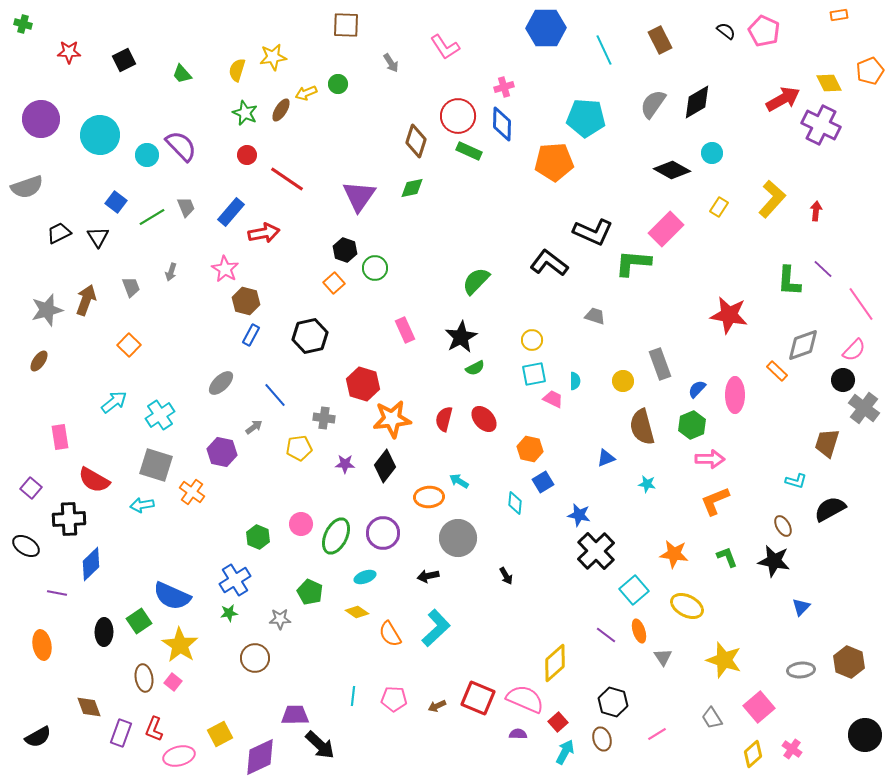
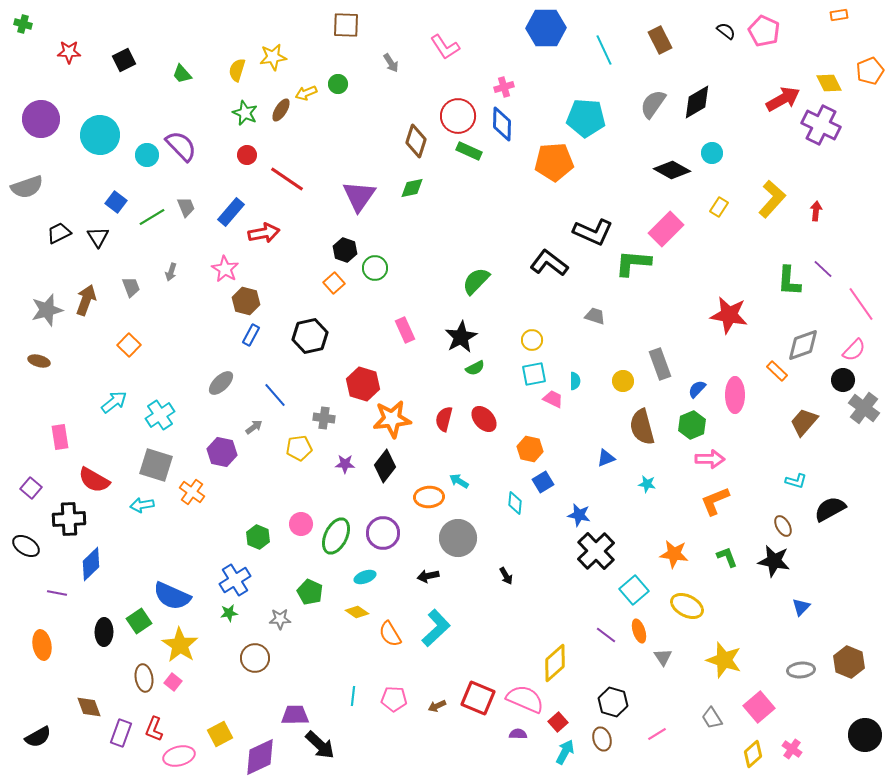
brown ellipse at (39, 361): rotated 70 degrees clockwise
brown trapezoid at (827, 443): moved 23 px left, 21 px up; rotated 24 degrees clockwise
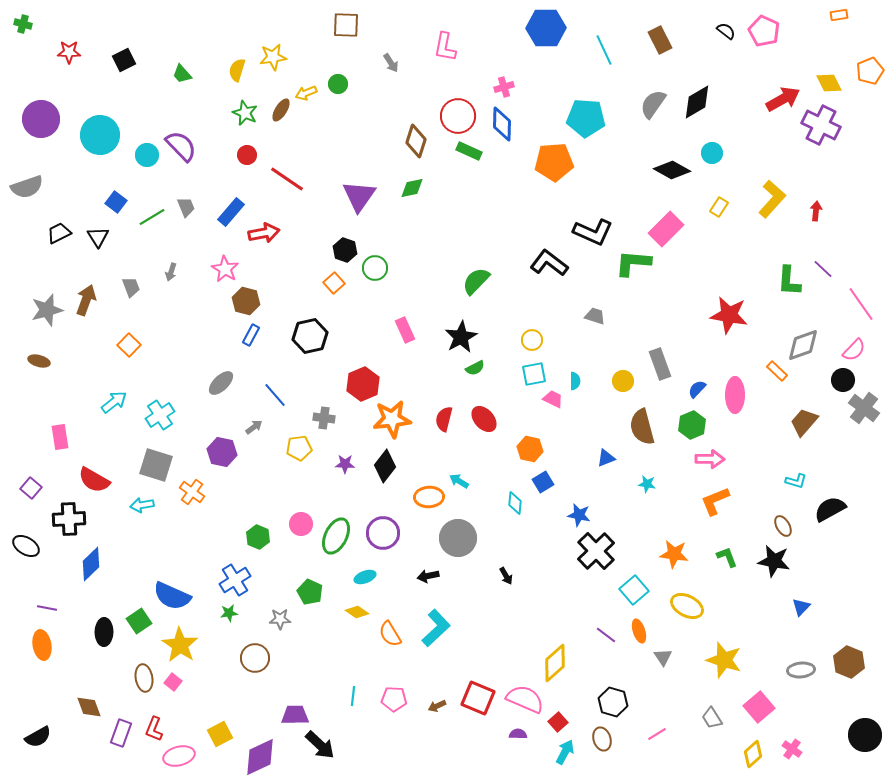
pink L-shape at (445, 47): rotated 44 degrees clockwise
red hexagon at (363, 384): rotated 20 degrees clockwise
purple line at (57, 593): moved 10 px left, 15 px down
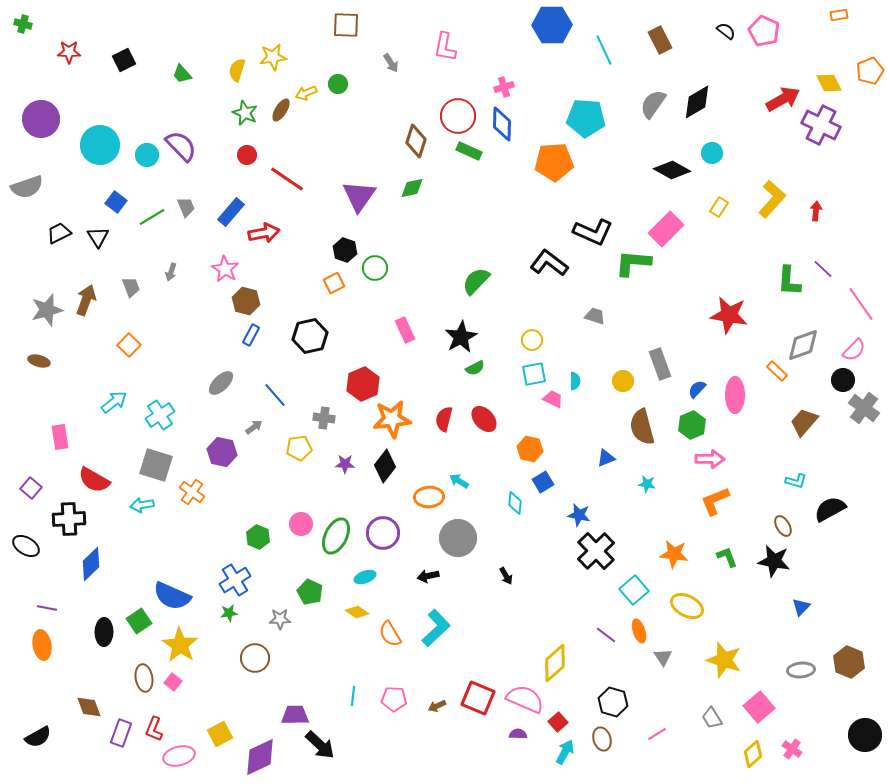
blue hexagon at (546, 28): moved 6 px right, 3 px up
cyan circle at (100, 135): moved 10 px down
orange square at (334, 283): rotated 15 degrees clockwise
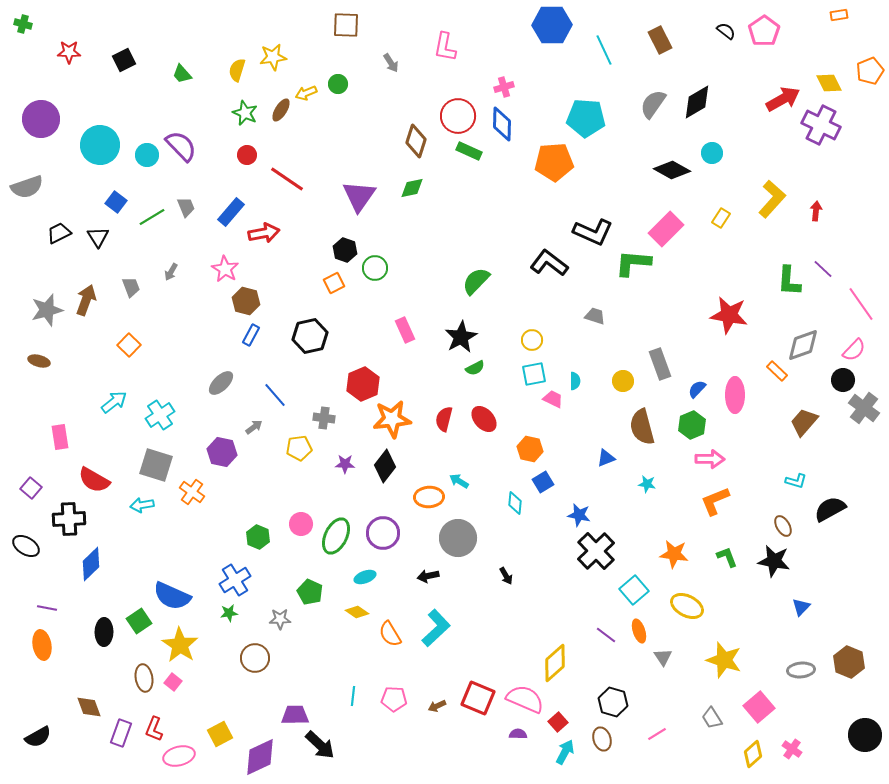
pink pentagon at (764, 31): rotated 12 degrees clockwise
yellow rectangle at (719, 207): moved 2 px right, 11 px down
gray arrow at (171, 272): rotated 12 degrees clockwise
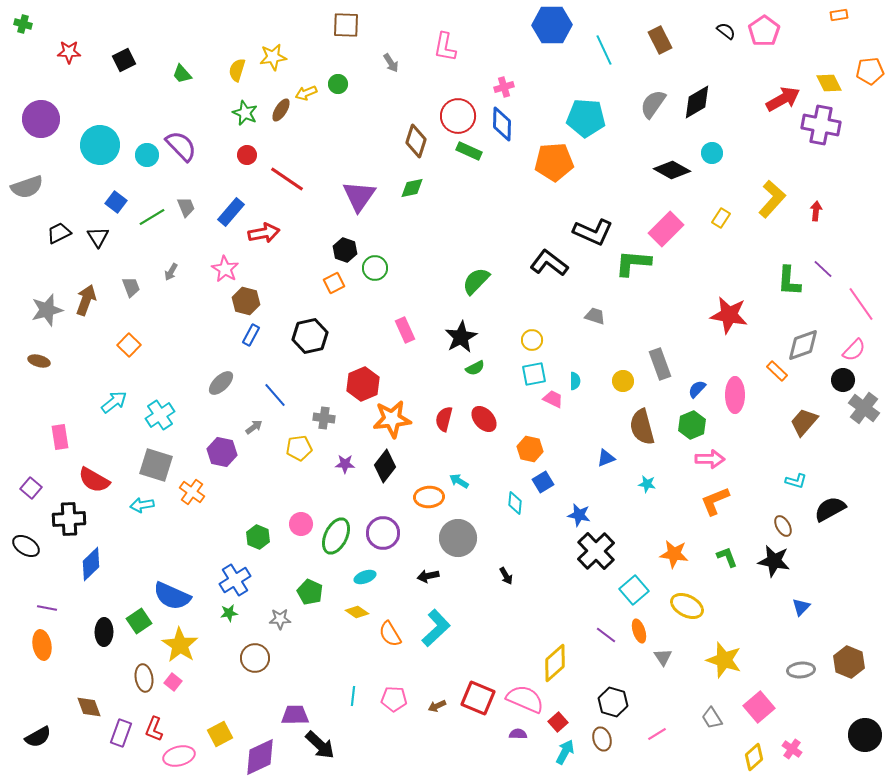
orange pentagon at (870, 71): rotated 16 degrees clockwise
purple cross at (821, 125): rotated 15 degrees counterclockwise
yellow diamond at (753, 754): moved 1 px right, 3 px down
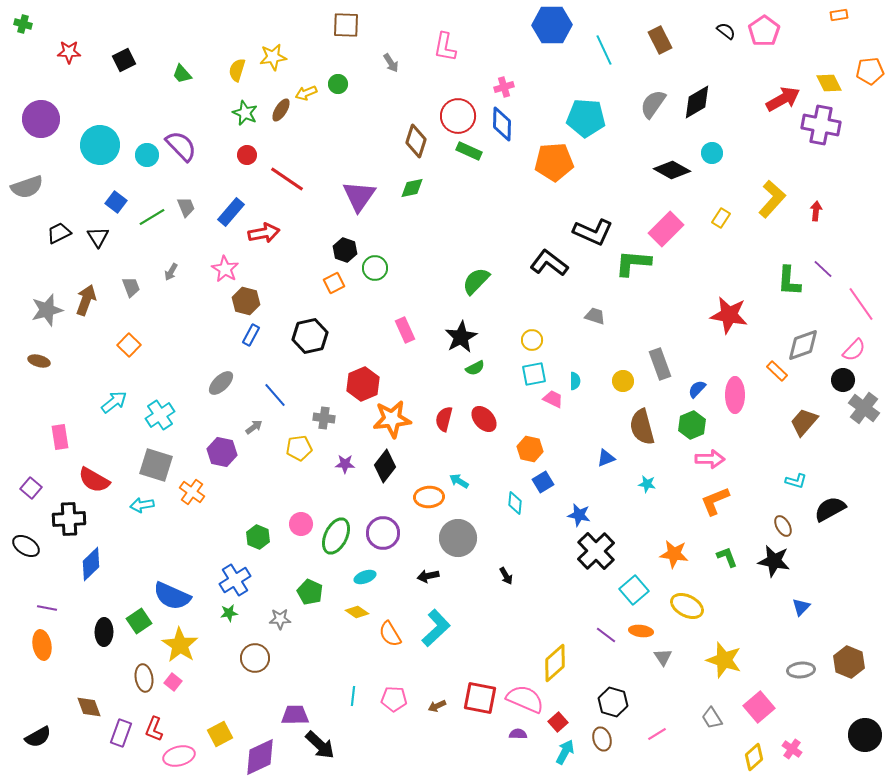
orange ellipse at (639, 631): moved 2 px right; rotated 65 degrees counterclockwise
red square at (478, 698): moved 2 px right; rotated 12 degrees counterclockwise
